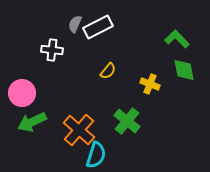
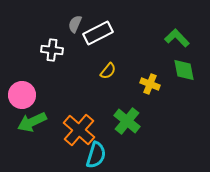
white rectangle: moved 6 px down
green L-shape: moved 1 px up
pink circle: moved 2 px down
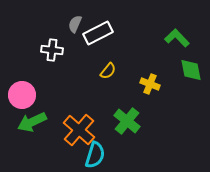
green diamond: moved 7 px right
cyan semicircle: moved 1 px left
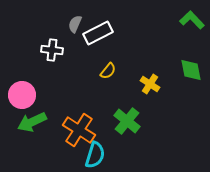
green L-shape: moved 15 px right, 18 px up
yellow cross: rotated 12 degrees clockwise
orange cross: rotated 8 degrees counterclockwise
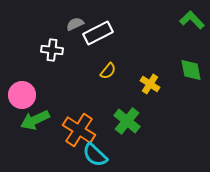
gray semicircle: rotated 42 degrees clockwise
green arrow: moved 3 px right, 2 px up
cyan semicircle: rotated 116 degrees clockwise
